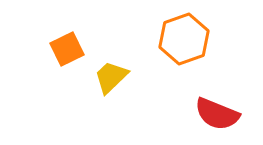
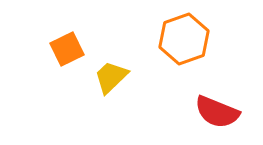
red semicircle: moved 2 px up
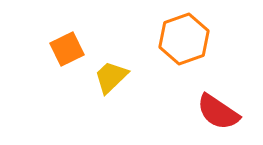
red semicircle: moved 1 px right; rotated 12 degrees clockwise
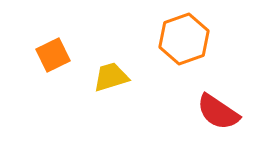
orange square: moved 14 px left, 6 px down
yellow trapezoid: rotated 27 degrees clockwise
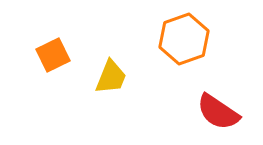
yellow trapezoid: rotated 129 degrees clockwise
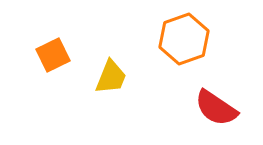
red semicircle: moved 2 px left, 4 px up
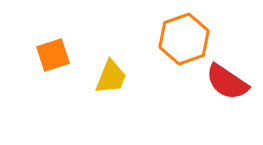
orange square: rotated 8 degrees clockwise
red semicircle: moved 11 px right, 26 px up
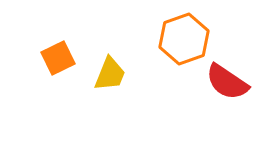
orange square: moved 5 px right, 3 px down; rotated 8 degrees counterclockwise
yellow trapezoid: moved 1 px left, 3 px up
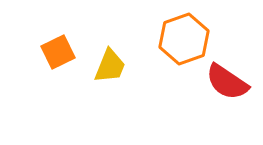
orange square: moved 6 px up
yellow trapezoid: moved 8 px up
